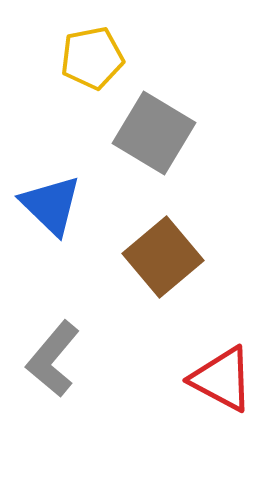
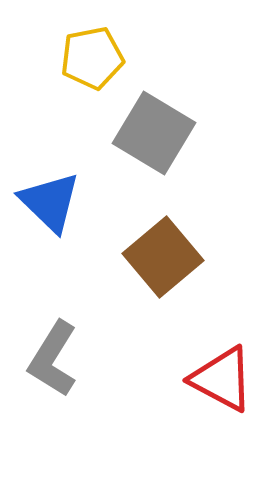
blue triangle: moved 1 px left, 3 px up
gray L-shape: rotated 8 degrees counterclockwise
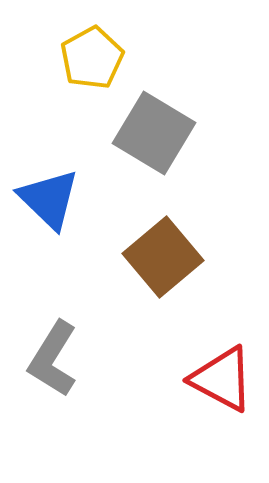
yellow pentagon: rotated 18 degrees counterclockwise
blue triangle: moved 1 px left, 3 px up
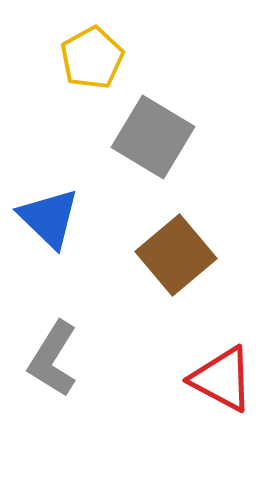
gray square: moved 1 px left, 4 px down
blue triangle: moved 19 px down
brown square: moved 13 px right, 2 px up
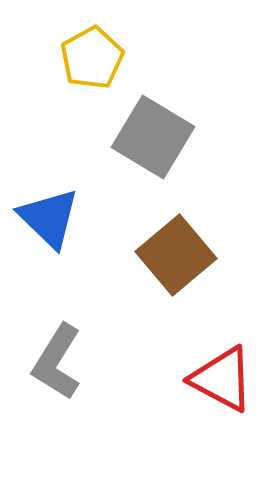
gray L-shape: moved 4 px right, 3 px down
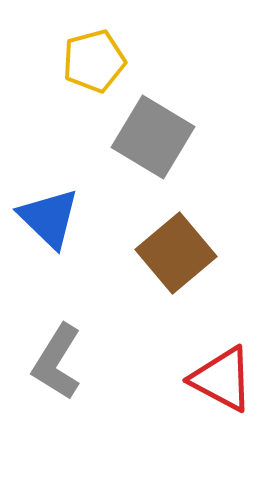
yellow pentagon: moved 2 px right, 3 px down; rotated 14 degrees clockwise
brown square: moved 2 px up
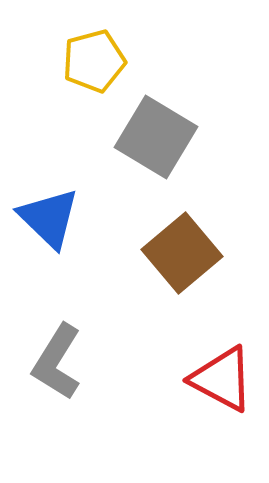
gray square: moved 3 px right
brown square: moved 6 px right
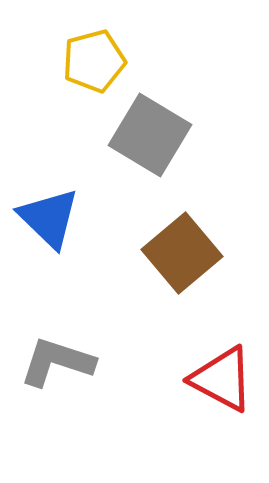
gray square: moved 6 px left, 2 px up
gray L-shape: rotated 76 degrees clockwise
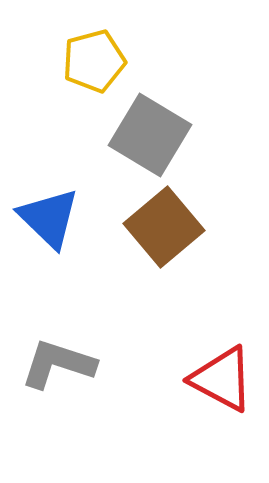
brown square: moved 18 px left, 26 px up
gray L-shape: moved 1 px right, 2 px down
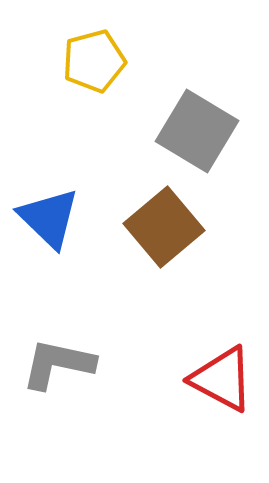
gray square: moved 47 px right, 4 px up
gray L-shape: rotated 6 degrees counterclockwise
